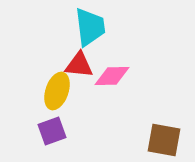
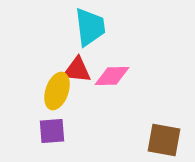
red triangle: moved 2 px left, 5 px down
purple square: rotated 16 degrees clockwise
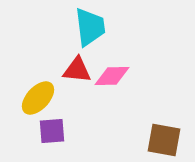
yellow ellipse: moved 19 px left, 7 px down; rotated 24 degrees clockwise
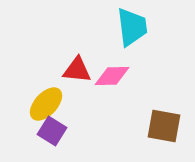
cyan trapezoid: moved 42 px right
yellow ellipse: moved 8 px right, 6 px down
purple square: rotated 36 degrees clockwise
brown square: moved 14 px up
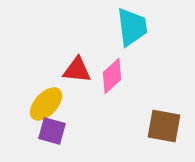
pink diamond: rotated 42 degrees counterclockwise
purple square: rotated 16 degrees counterclockwise
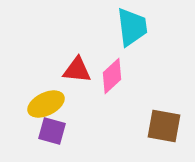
yellow ellipse: rotated 21 degrees clockwise
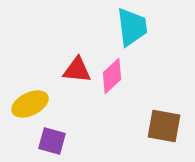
yellow ellipse: moved 16 px left
purple square: moved 10 px down
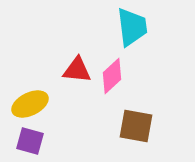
brown square: moved 28 px left
purple square: moved 22 px left
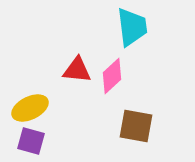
yellow ellipse: moved 4 px down
purple square: moved 1 px right
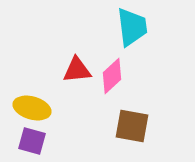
red triangle: rotated 12 degrees counterclockwise
yellow ellipse: moved 2 px right; rotated 42 degrees clockwise
brown square: moved 4 px left
purple square: moved 1 px right
